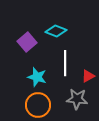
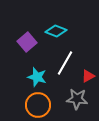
white line: rotated 30 degrees clockwise
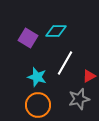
cyan diamond: rotated 20 degrees counterclockwise
purple square: moved 1 px right, 4 px up; rotated 18 degrees counterclockwise
red triangle: moved 1 px right
gray star: moved 2 px right; rotated 20 degrees counterclockwise
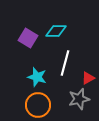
white line: rotated 15 degrees counterclockwise
red triangle: moved 1 px left, 2 px down
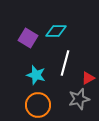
cyan star: moved 1 px left, 2 px up
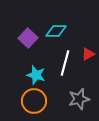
purple square: rotated 12 degrees clockwise
red triangle: moved 24 px up
orange circle: moved 4 px left, 4 px up
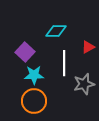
purple square: moved 3 px left, 14 px down
red triangle: moved 7 px up
white line: moved 1 px left; rotated 15 degrees counterclockwise
cyan star: moved 2 px left; rotated 18 degrees counterclockwise
gray star: moved 5 px right, 15 px up
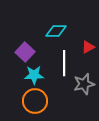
orange circle: moved 1 px right
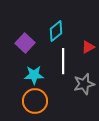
cyan diamond: rotated 40 degrees counterclockwise
purple square: moved 9 px up
white line: moved 1 px left, 2 px up
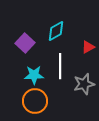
cyan diamond: rotated 10 degrees clockwise
white line: moved 3 px left, 5 px down
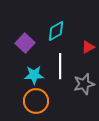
orange circle: moved 1 px right
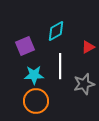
purple square: moved 3 px down; rotated 24 degrees clockwise
